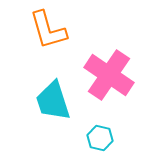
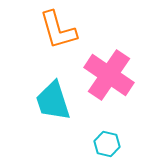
orange L-shape: moved 10 px right
cyan hexagon: moved 7 px right, 6 px down
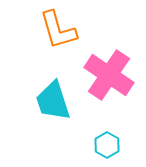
cyan hexagon: moved 1 px down; rotated 15 degrees clockwise
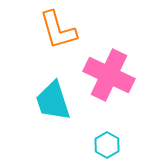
pink cross: rotated 9 degrees counterclockwise
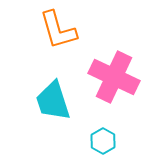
pink cross: moved 5 px right, 2 px down
cyan hexagon: moved 4 px left, 4 px up
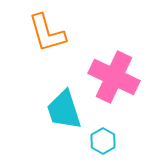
orange L-shape: moved 11 px left, 3 px down
cyan trapezoid: moved 11 px right, 9 px down
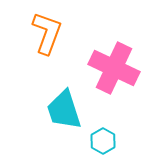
orange L-shape: rotated 144 degrees counterclockwise
pink cross: moved 9 px up
